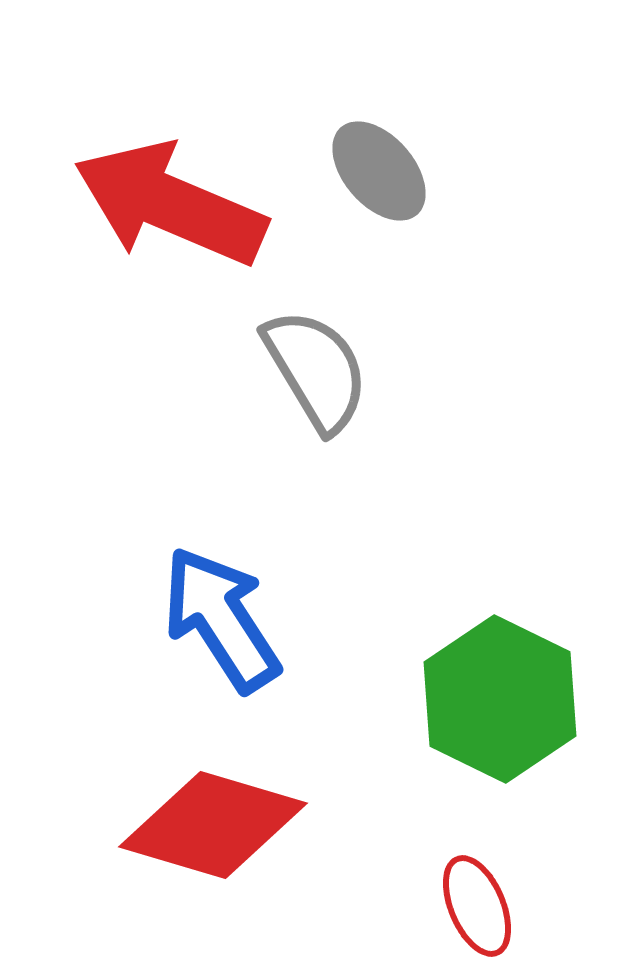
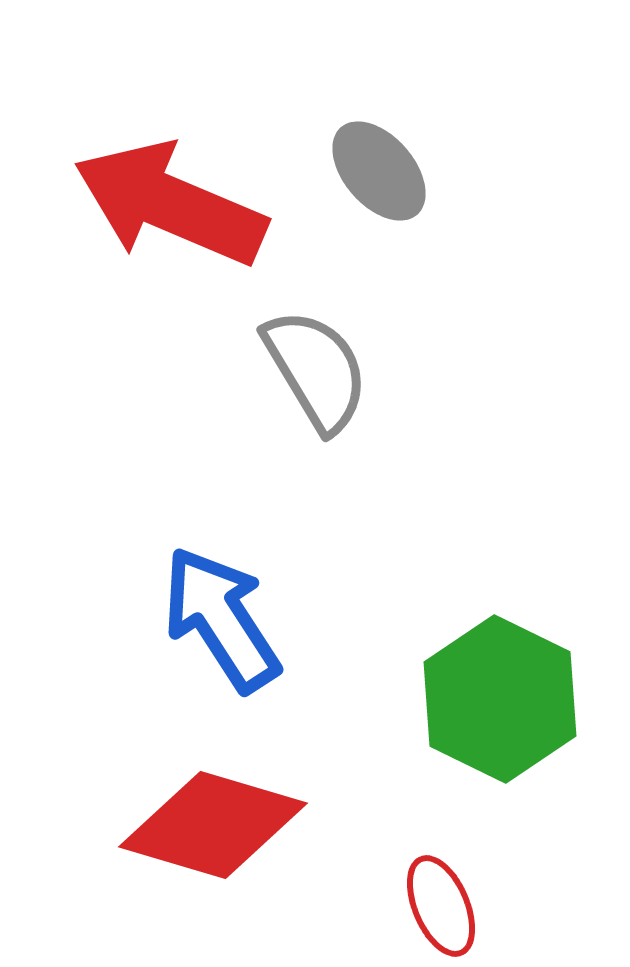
red ellipse: moved 36 px left
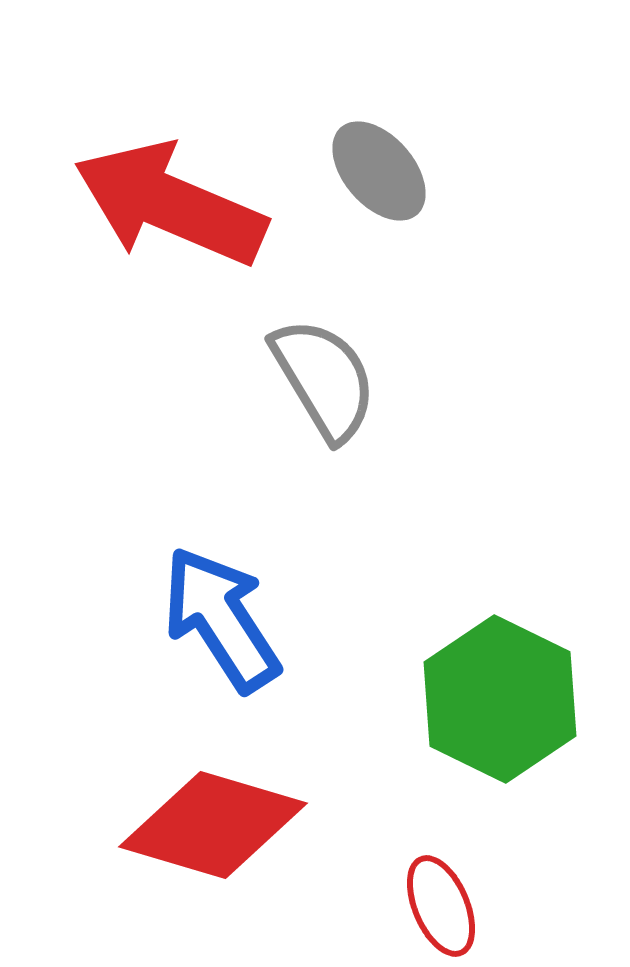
gray semicircle: moved 8 px right, 9 px down
